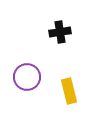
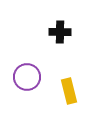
black cross: rotated 10 degrees clockwise
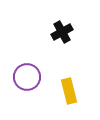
black cross: moved 2 px right; rotated 30 degrees counterclockwise
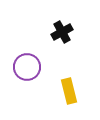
purple circle: moved 10 px up
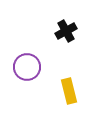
black cross: moved 4 px right, 1 px up
